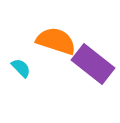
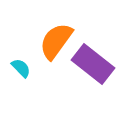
orange semicircle: rotated 72 degrees counterclockwise
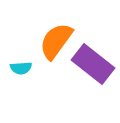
cyan semicircle: rotated 130 degrees clockwise
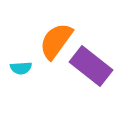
purple rectangle: moved 2 px left, 2 px down
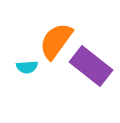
cyan semicircle: moved 6 px right, 1 px up
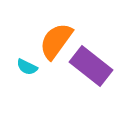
cyan semicircle: rotated 30 degrees clockwise
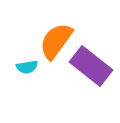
cyan semicircle: rotated 35 degrees counterclockwise
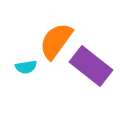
cyan semicircle: moved 1 px left
